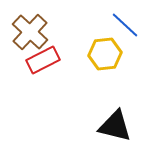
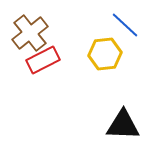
brown cross: moved 1 px down; rotated 9 degrees clockwise
black triangle: moved 8 px right, 1 px up; rotated 12 degrees counterclockwise
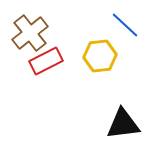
yellow hexagon: moved 5 px left, 2 px down
red rectangle: moved 3 px right, 1 px down
black triangle: moved 1 px up; rotated 9 degrees counterclockwise
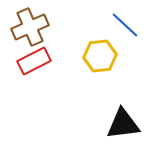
brown cross: moved 6 px up; rotated 15 degrees clockwise
red rectangle: moved 12 px left
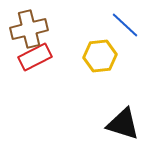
brown cross: moved 1 px left, 2 px down; rotated 9 degrees clockwise
red rectangle: moved 1 px right, 4 px up
black triangle: rotated 24 degrees clockwise
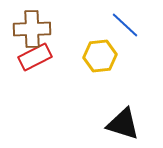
brown cross: moved 3 px right; rotated 12 degrees clockwise
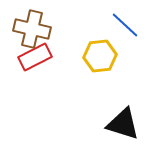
brown cross: rotated 15 degrees clockwise
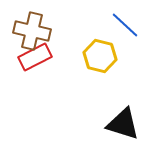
brown cross: moved 2 px down
yellow hexagon: rotated 20 degrees clockwise
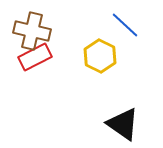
yellow hexagon: rotated 12 degrees clockwise
black triangle: rotated 18 degrees clockwise
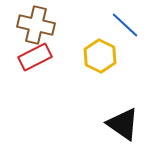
brown cross: moved 4 px right, 6 px up
